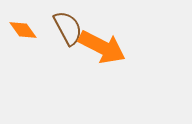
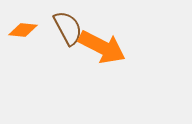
orange diamond: rotated 48 degrees counterclockwise
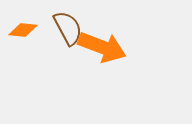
orange arrow: rotated 6 degrees counterclockwise
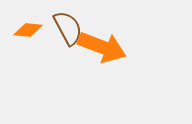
orange diamond: moved 5 px right
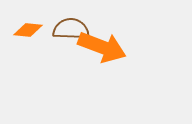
brown semicircle: moved 3 px right, 1 px down; rotated 60 degrees counterclockwise
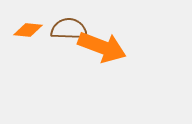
brown semicircle: moved 2 px left
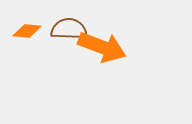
orange diamond: moved 1 px left, 1 px down
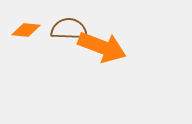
orange diamond: moved 1 px left, 1 px up
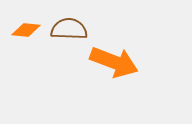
orange arrow: moved 12 px right, 15 px down
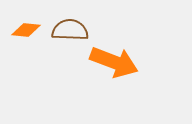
brown semicircle: moved 1 px right, 1 px down
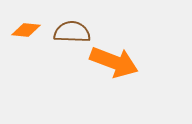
brown semicircle: moved 2 px right, 2 px down
